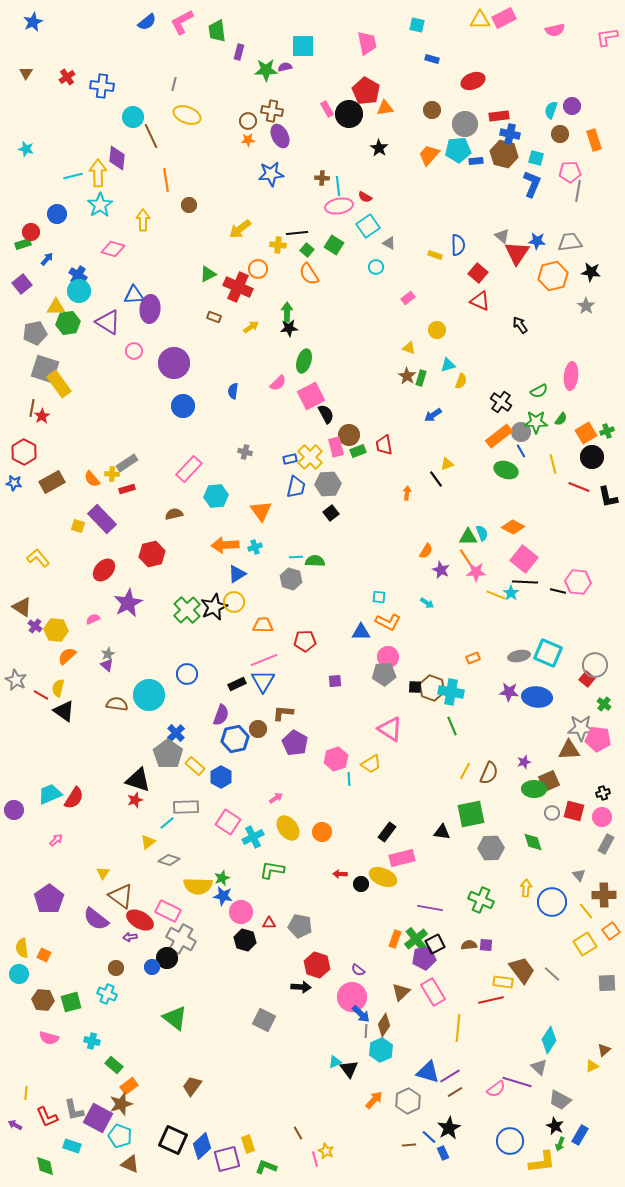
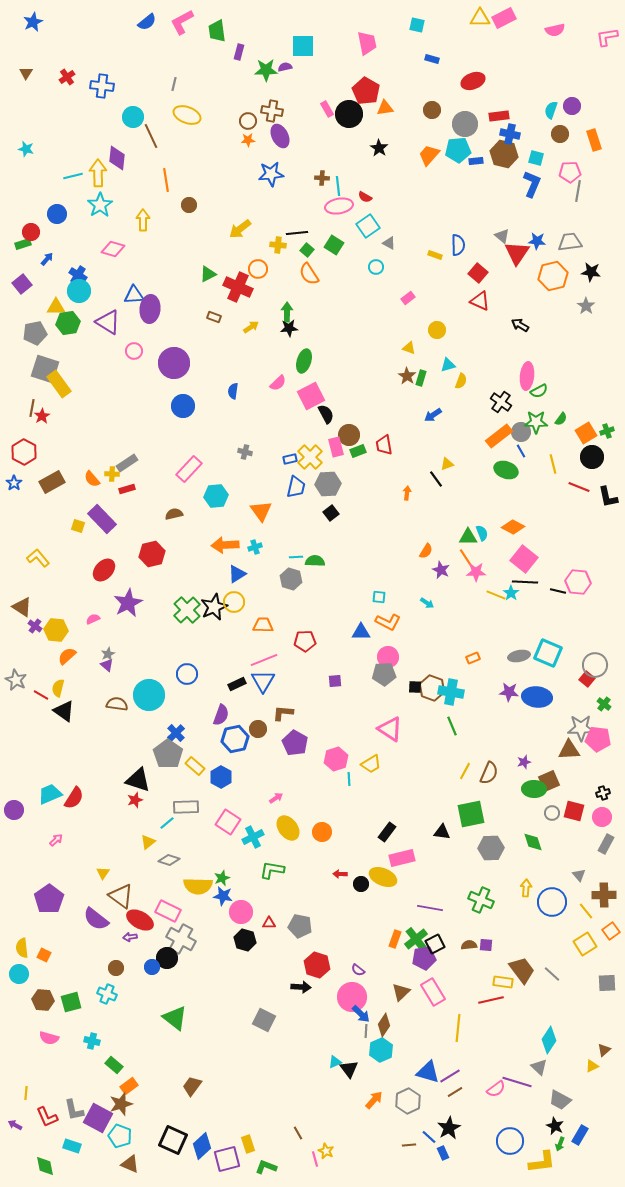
yellow triangle at (480, 20): moved 2 px up
black arrow at (520, 325): rotated 24 degrees counterclockwise
pink ellipse at (571, 376): moved 44 px left
blue star at (14, 483): rotated 28 degrees clockwise
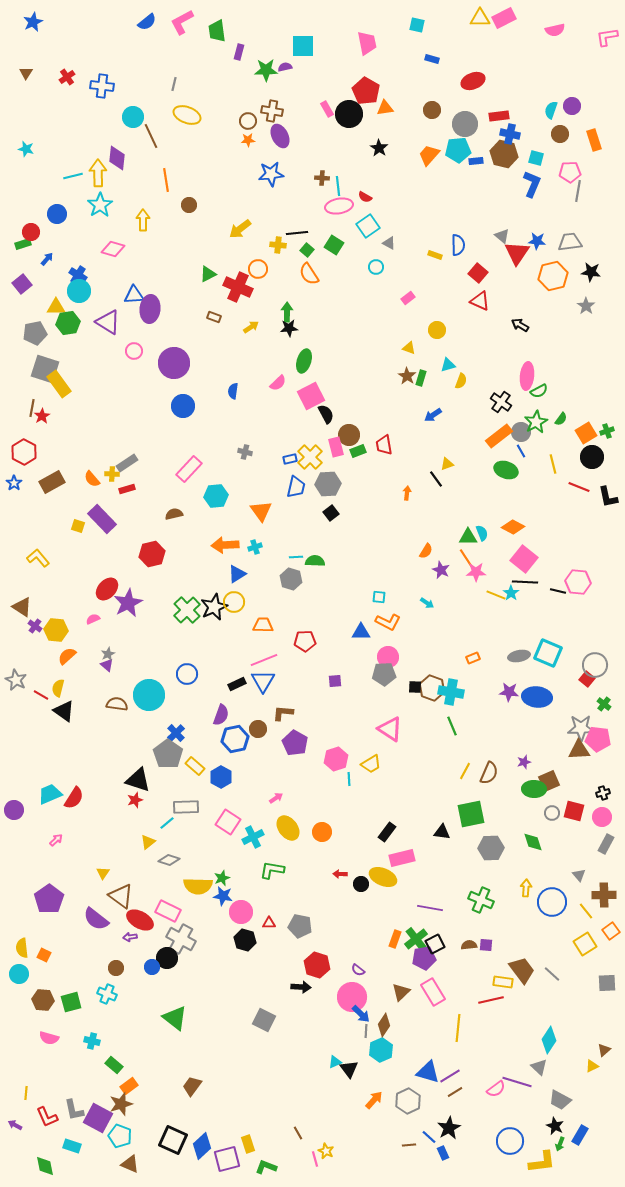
green star at (536, 422): rotated 30 degrees counterclockwise
red ellipse at (104, 570): moved 3 px right, 19 px down
brown triangle at (569, 750): moved 10 px right
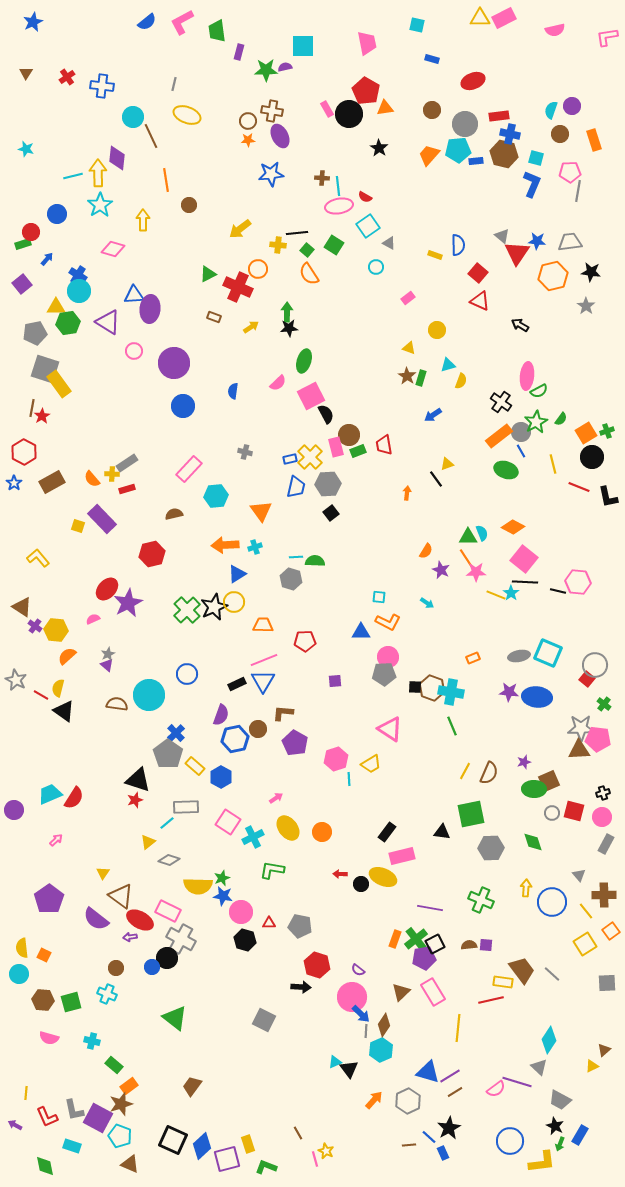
pink rectangle at (402, 858): moved 2 px up
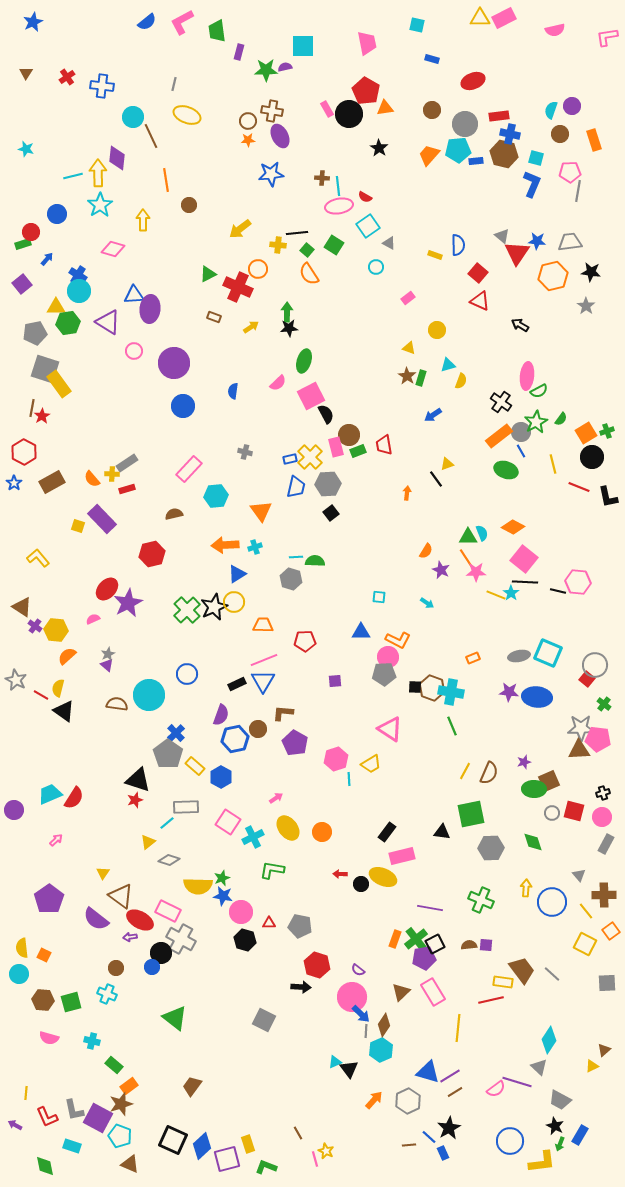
orange L-shape at (388, 622): moved 10 px right, 18 px down
yellow square at (585, 944): rotated 30 degrees counterclockwise
black circle at (167, 958): moved 6 px left, 5 px up
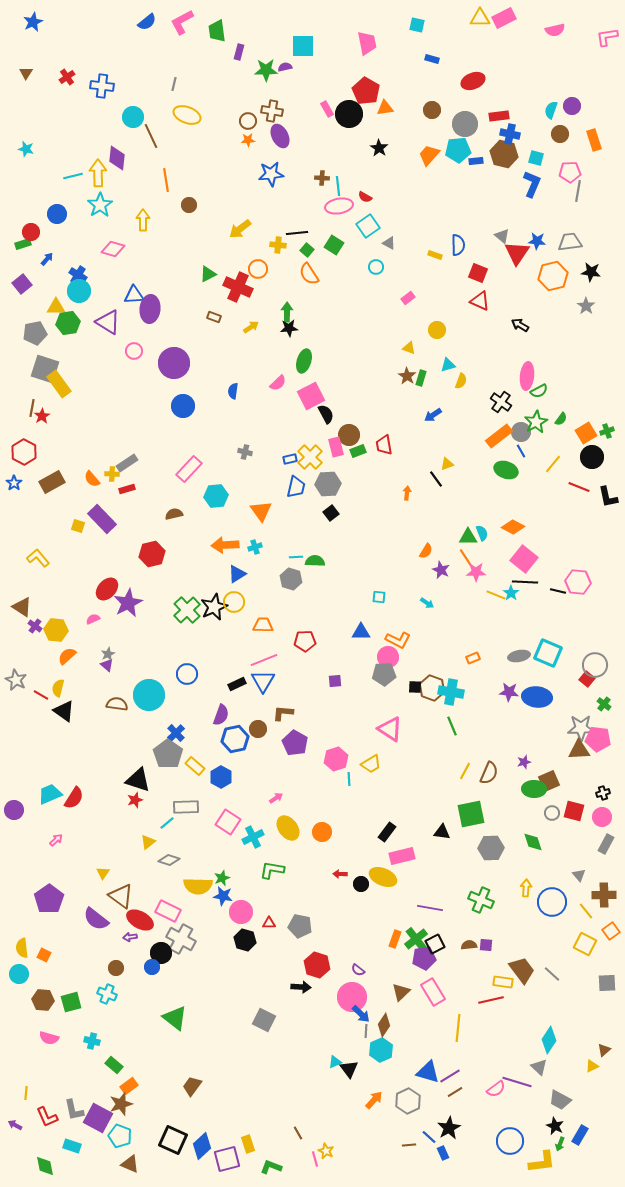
red square at (478, 273): rotated 18 degrees counterclockwise
yellow line at (553, 464): rotated 54 degrees clockwise
green L-shape at (266, 1167): moved 5 px right
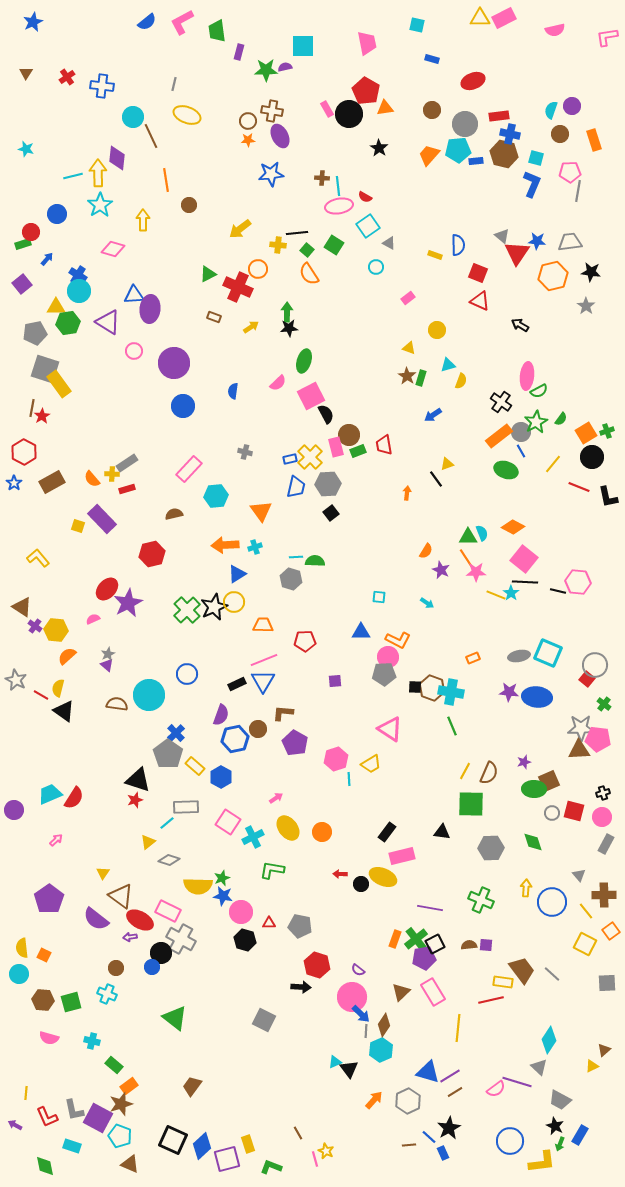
green square at (471, 814): moved 10 px up; rotated 12 degrees clockwise
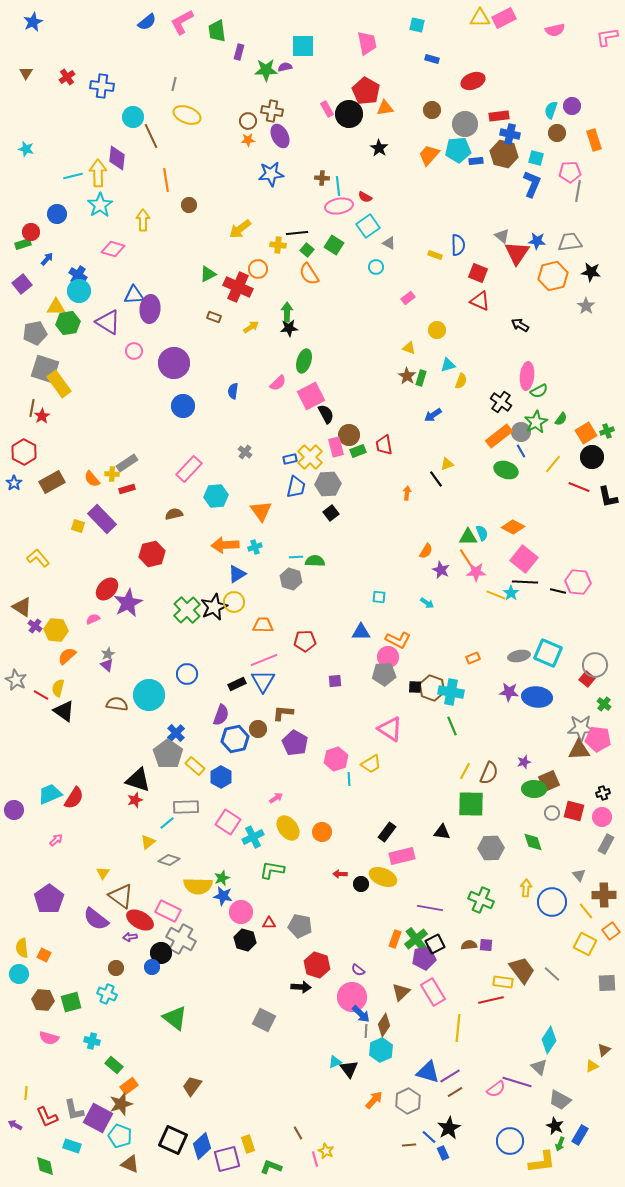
brown circle at (560, 134): moved 3 px left, 1 px up
gray cross at (245, 452): rotated 24 degrees clockwise
